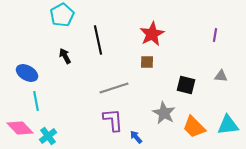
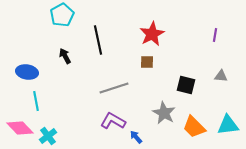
blue ellipse: moved 1 px up; rotated 20 degrees counterclockwise
purple L-shape: moved 1 px down; rotated 55 degrees counterclockwise
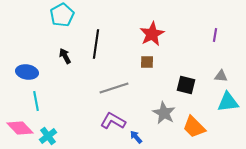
black line: moved 2 px left, 4 px down; rotated 20 degrees clockwise
cyan triangle: moved 23 px up
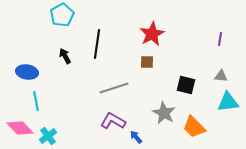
purple line: moved 5 px right, 4 px down
black line: moved 1 px right
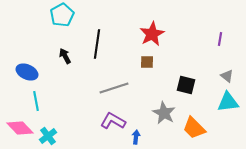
blue ellipse: rotated 15 degrees clockwise
gray triangle: moved 6 px right; rotated 32 degrees clockwise
orange trapezoid: moved 1 px down
blue arrow: rotated 48 degrees clockwise
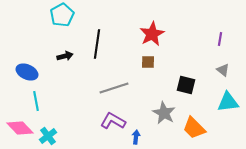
black arrow: rotated 105 degrees clockwise
brown square: moved 1 px right
gray triangle: moved 4 px left, 6 px up
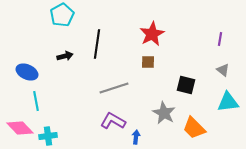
cyan cross: rotated 30 degrees clockwise
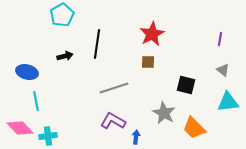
blue ellipse: rotated 10 degrees counterclockwise
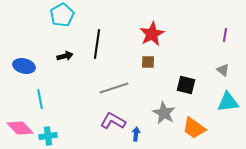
purple line: moved 5 px right, 4 px up
blue ellipse: moved 3 px left, 6 px up
cyan line: moved 4 px right, 2 px up
orange trapezoid: rotated 10 degrees counterclockwise
blue arrow: moved 3 px up
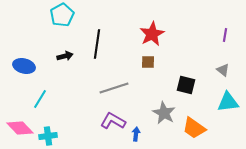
cyan line: rotated 42 degrees clockwise
